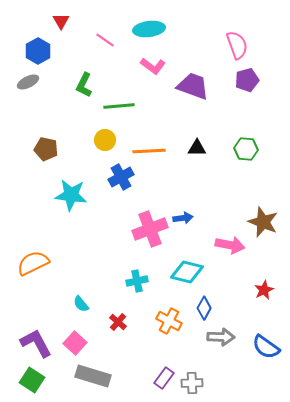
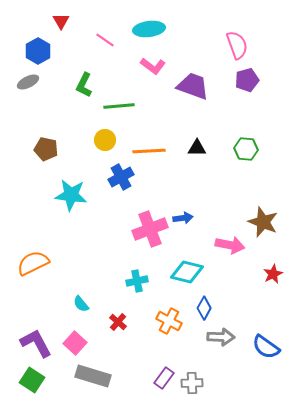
red star: moved 9 px right, 16 px up
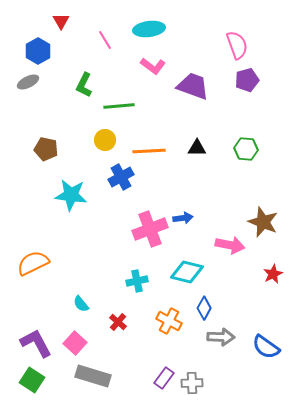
pink line: rotated 24 degrees clockwise
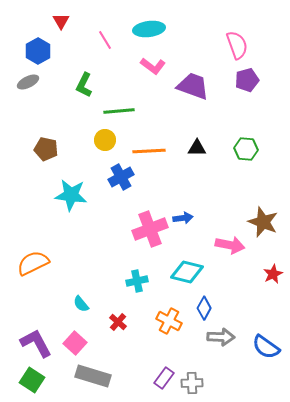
green line: moved 5 px down
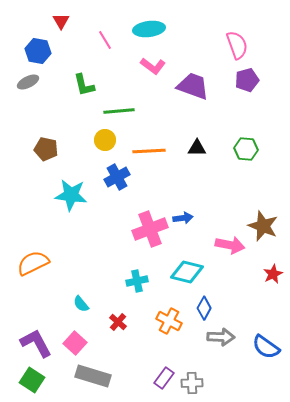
blue hexagon: rotated 20 degrees counterclockwise
green L-shape: rotated 40 degrees counterclockwise
blue cross: moved 4 px left
brown star: moved 4 px down
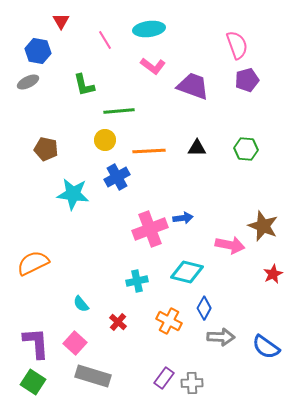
cyan star: moved 2 px right, 1 px up
purple L-shape: rotated 24 degrees clockwise
green square: moved 1 px right, 2 px down
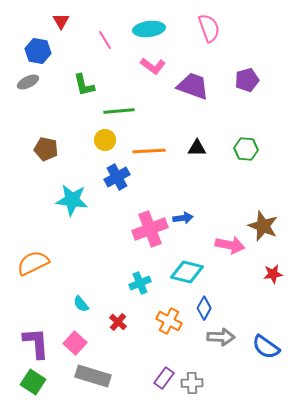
pink semicircle: moved 28 px left, 17 px up
cyan star: moved 1 px left, 6 px down
red star: rotated 18 degrees clockwise
cyan cross: moved 3 px right, 2 px down; rotated 10 degrees counterclockwise
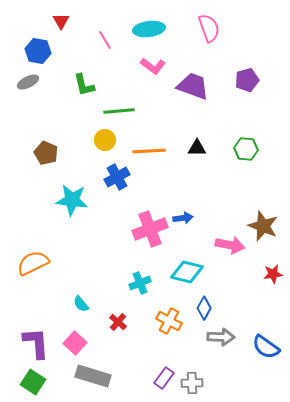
brown pentagon: moved 4 px down; rotated 10 degrees clockwise
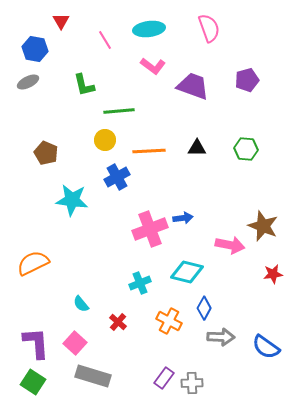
blue hexagon: moved 3 px left, 2 px up
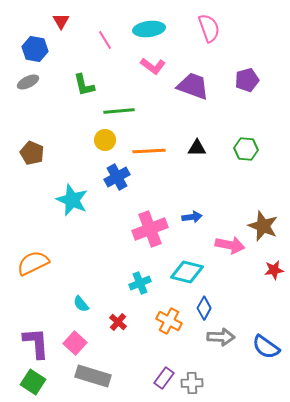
brown pentagon: moved 14 px left
cyan star: rotated 16 degrees clockwise
blue arrow: moved 9 px right, 1 px up
red star: moved 1 px right, 4 px up
